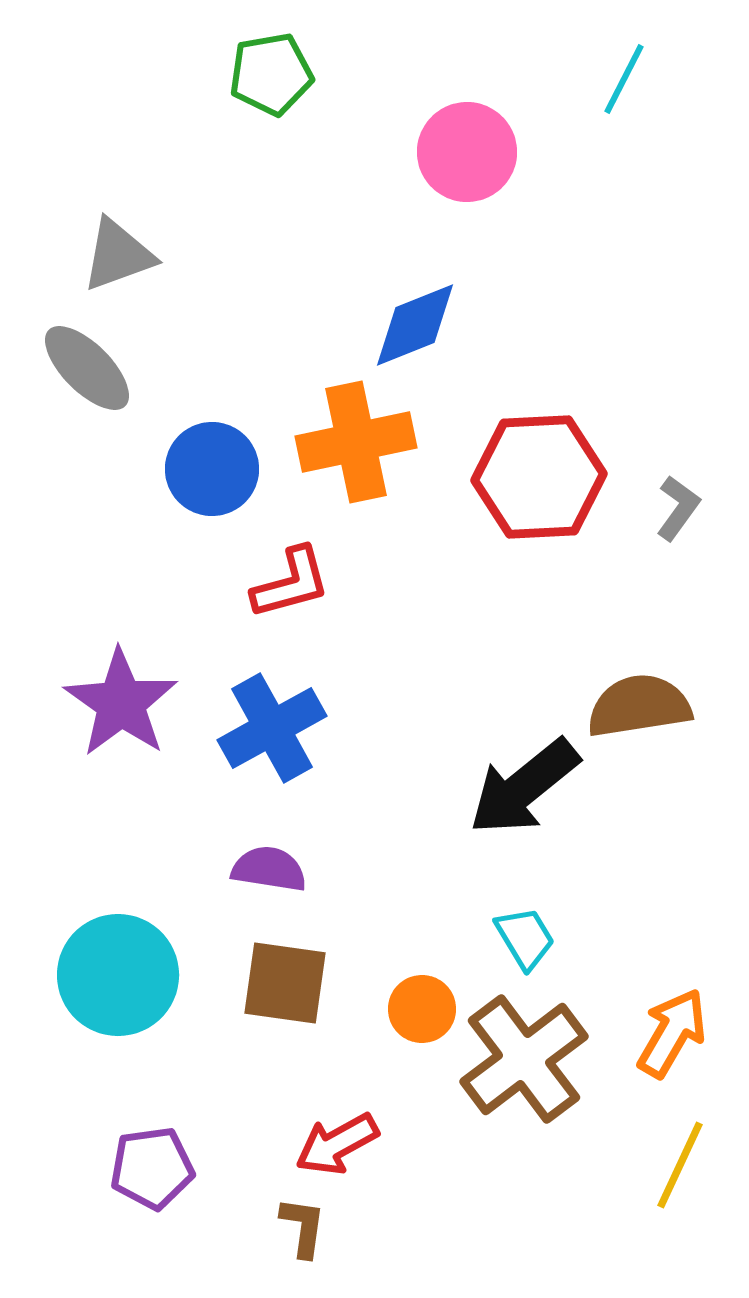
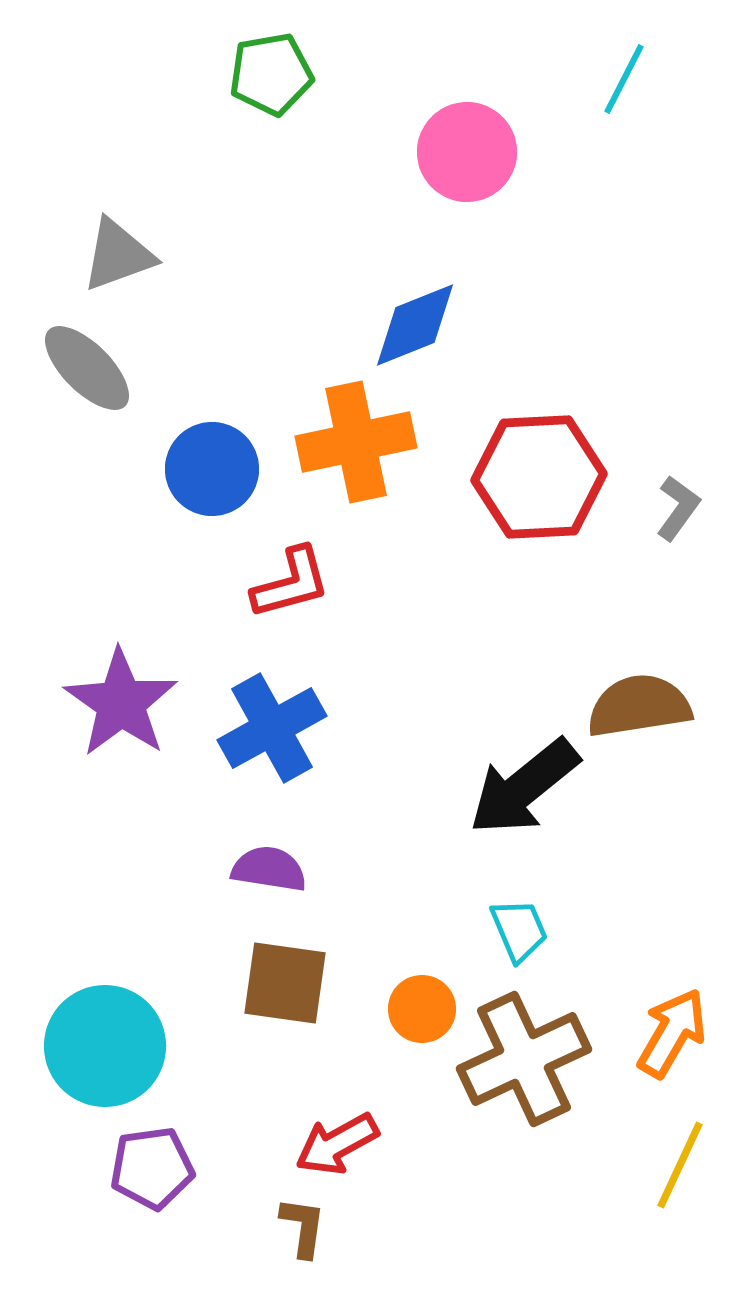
cyan trapezoid: moved 6 px left, 8 px up; rotated 8 degrees clockwise
cyan circle: moved 13 px left, 71 px down
brown cross: rotated 12 degrees clockwise
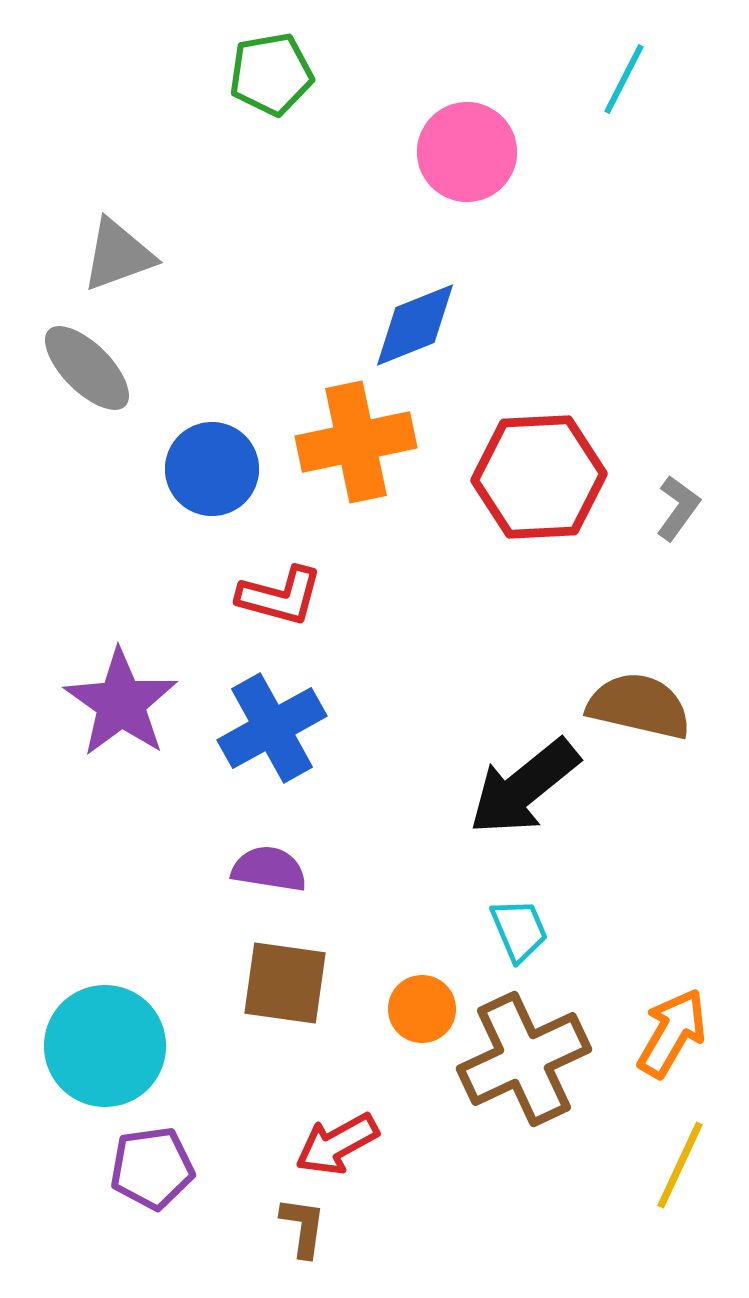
red L-shape: moved 11 px left, 13 px down; rotated 30 degrees clockwise
brown semicircle: rotated 22 degrees clockwise
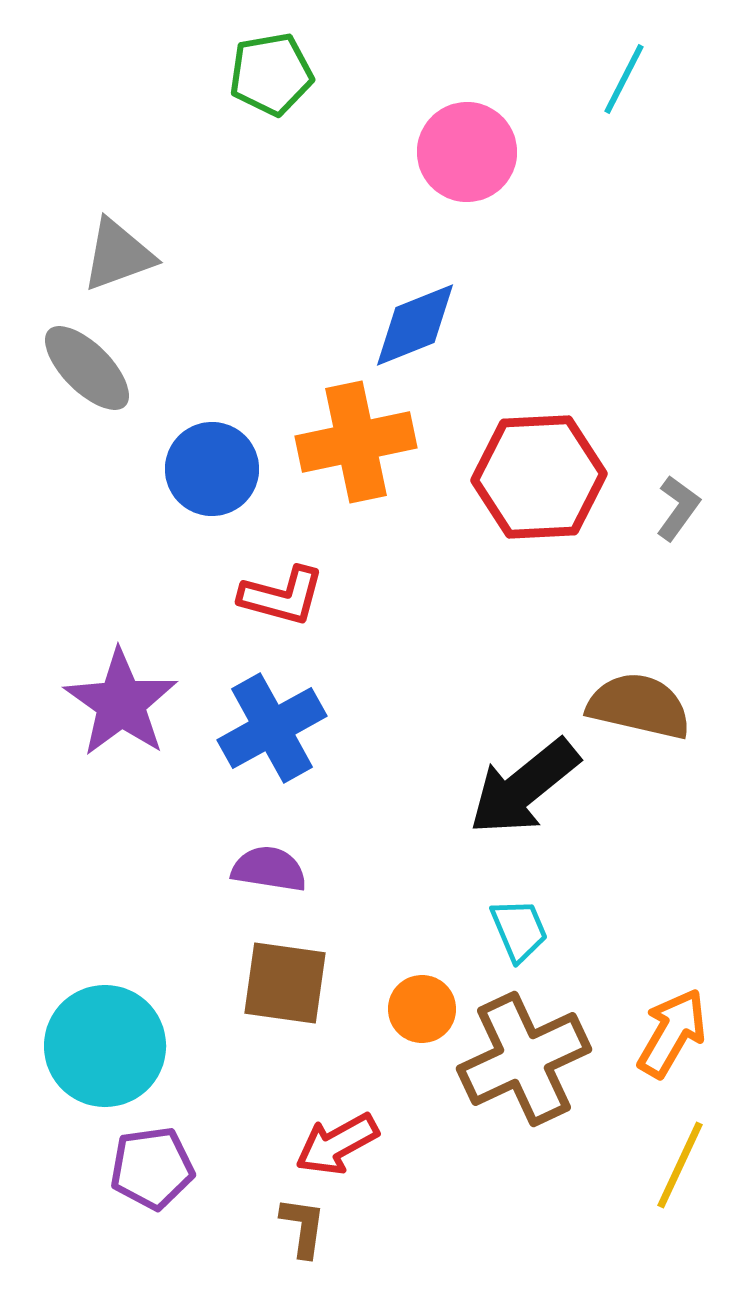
red L-shape: moved 2 px right
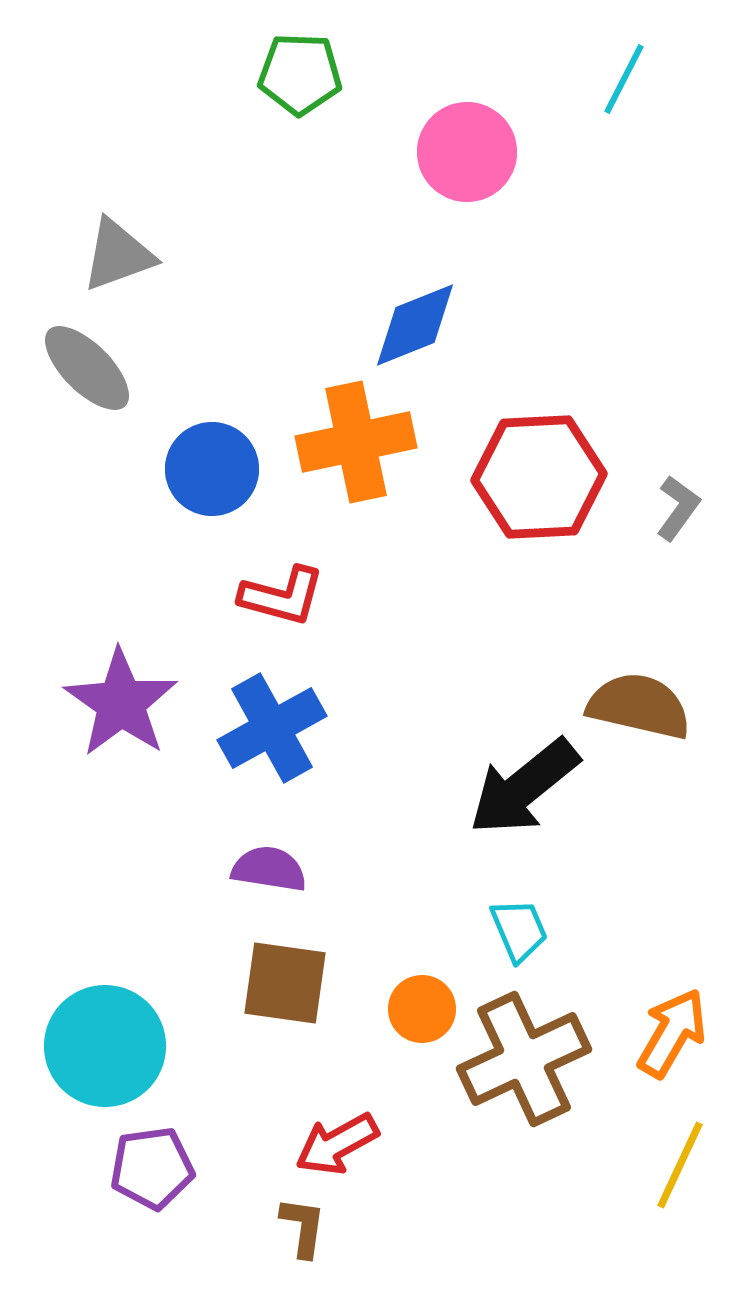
green pentagon: moved 29 px right; rotated 12 degrees clockwise
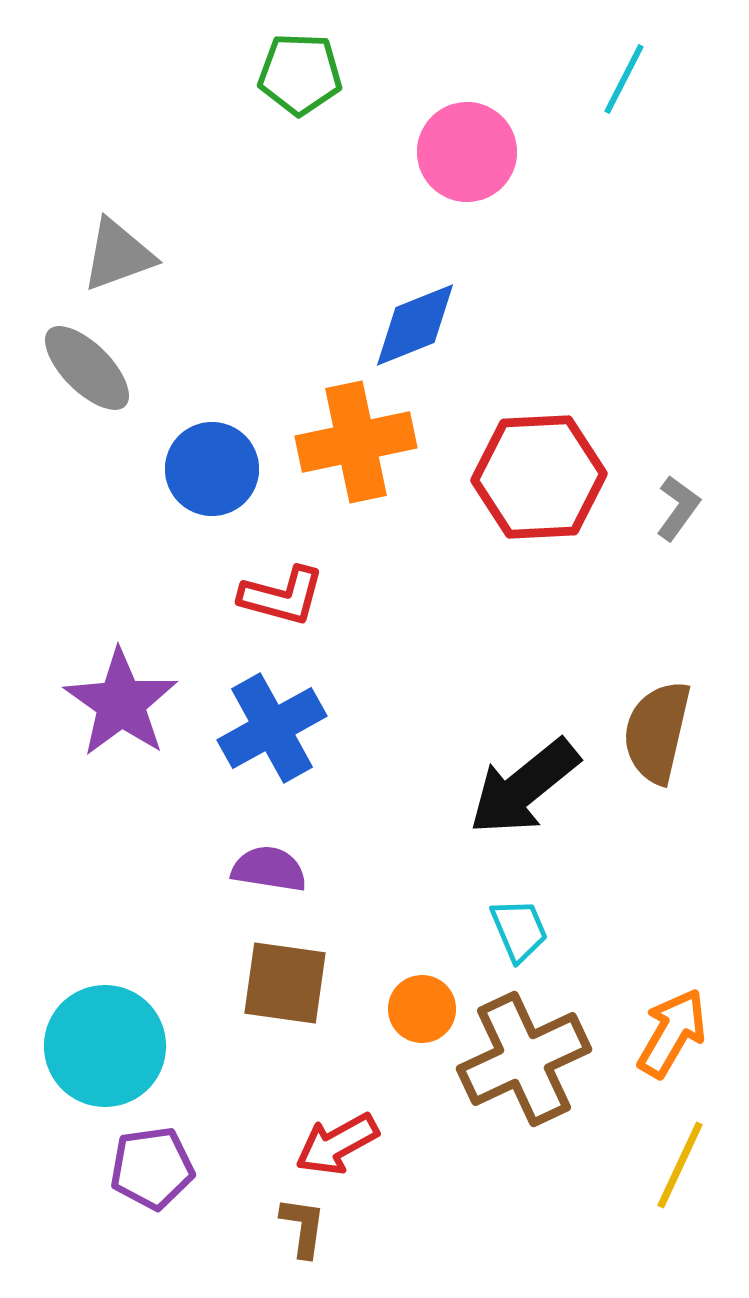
brown semicircle: moved 18 px right, 26 px down; rotated 90 degrees counterclockwise
